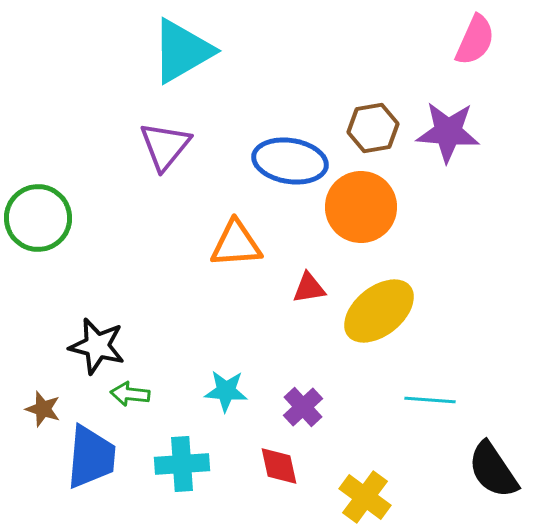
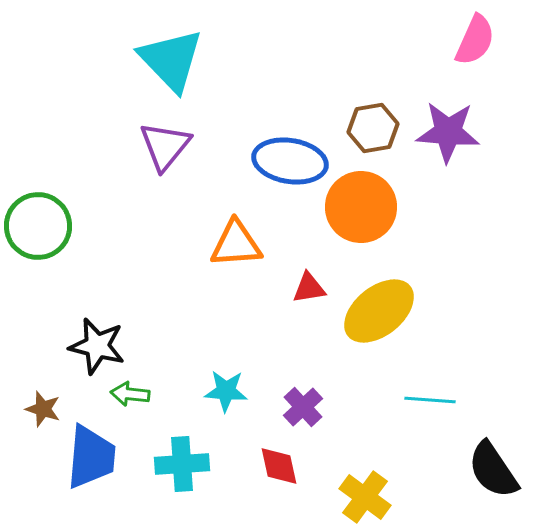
cyan triangle: moved 11 px left, 9 px down; rotated 44 degrees counterclockwise
green circle: moved 8 px down
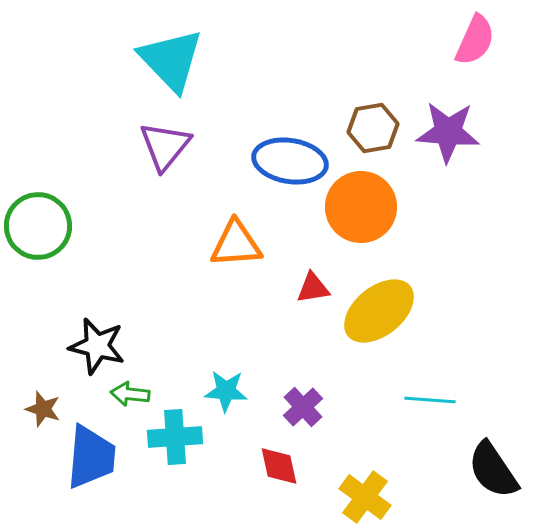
red triangle: moved 4 px right
cyan cross: moved 7 px left, 27 px up
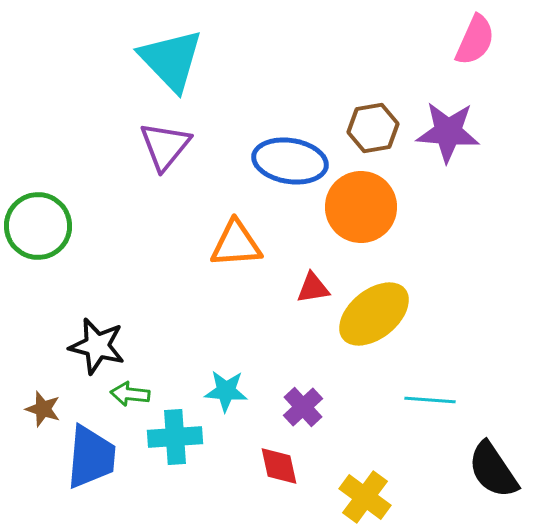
yellow ellipse: moved 5 px left, 3 px down
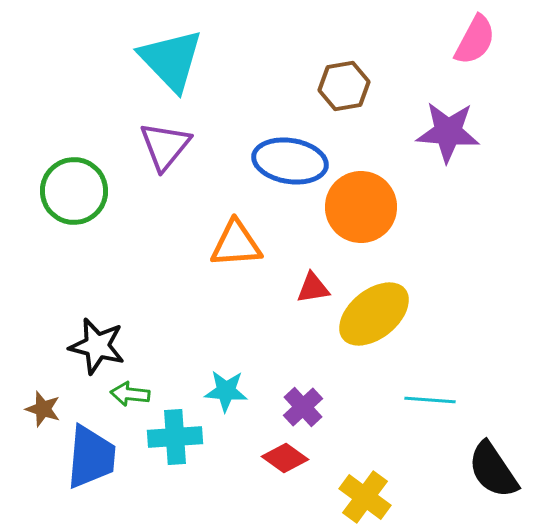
pink semicircle: rotated 4 degrees clockwise
brown hexagon: moved 29 px left, 42 px up
green circle: moved 36 px right, 35 px up
red diamond: moved 6 px right, 8 px up; rotated 42 degrees counterclockwise
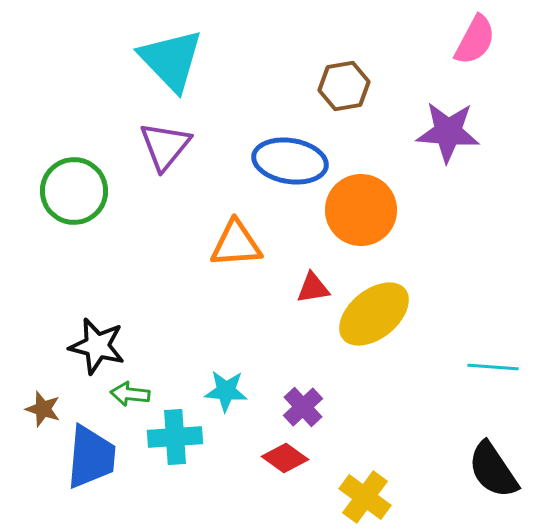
orange circle: moved 3 px down
cyan line: moved 63 px right, 33 px up
